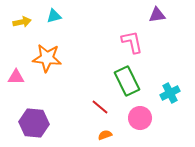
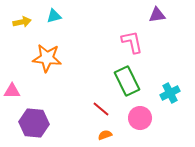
pink triangle: moved 4 px left, 14 px down
red line: moved 1 px right, 2 px down
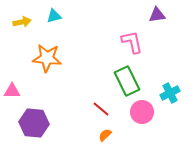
pink circle: moved 2 px right, 6 px up
orange semicircle: rotated 24 degrees counterclockwise
